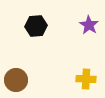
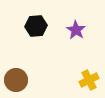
purple star: moved 13 px left, 5 px down
yellow cross: moved 3 px right, 1 px down; rotated 30 degrees counterclockwise
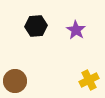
brown circle: moved 1 px left, 1 px down
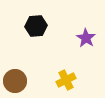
purple star: moved 10 px right, 8 px down
yellow cross: moved 23 px left
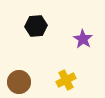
purple star: moved 3 px left, 1 px down
brown circle: moved 4 px right, 1 px down
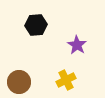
black hexagon: moved 1 px up
purple star: moved 6 px left, 6 px down
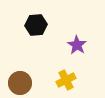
brown circle: moved 1 px right, 1 px down
